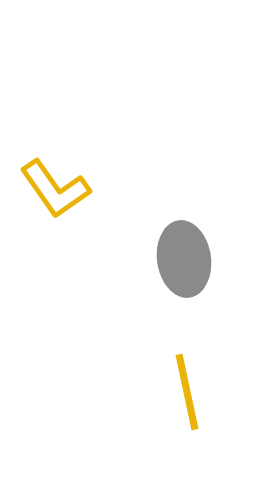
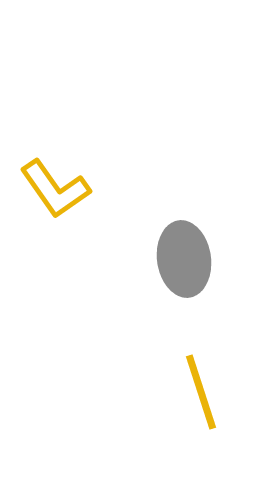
yellow line: moved 14 px right; rotated 6 degrees counterclockwise
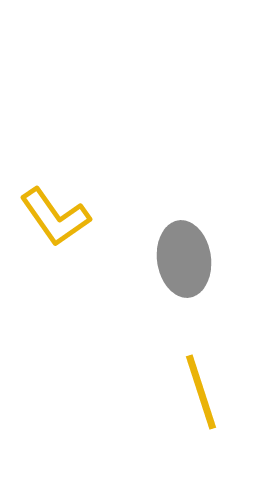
yellow L-shape: moved 28 px down
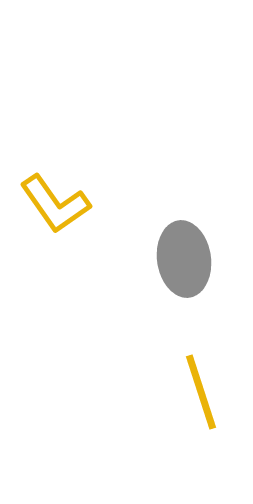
yellow L-shape: moved 13 px up
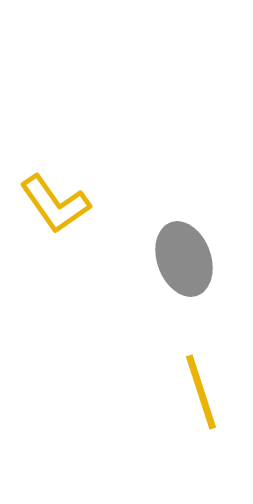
gray ellipse: rotated 12 degrees counterclockwise
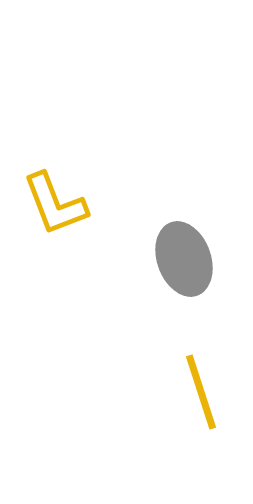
yellow L-shape: rotated 14 degrees clockwise
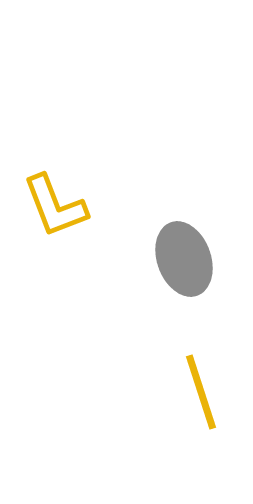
yellow L-shape: moved 2 px down
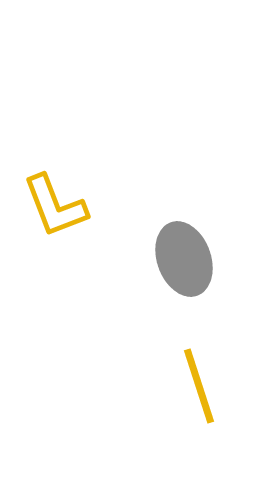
yellow line: moved 2 px left, 6 px up
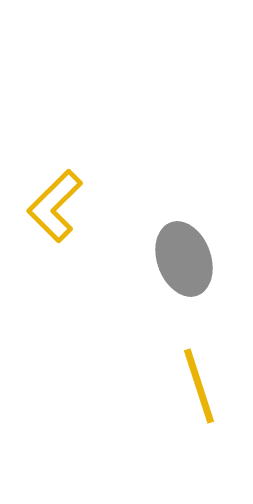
yellow L-shape: rotated 66 degrees clockwise
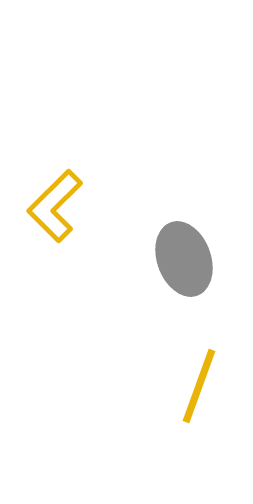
yellow line: rotated 38 degrees clockwise
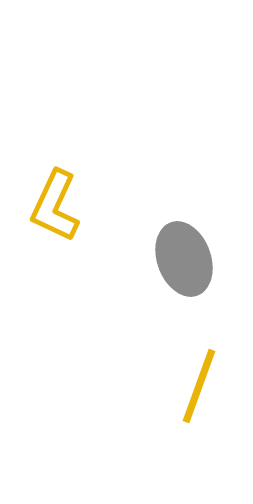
yellow L-shape: rotated 20 degrees counterclockwise
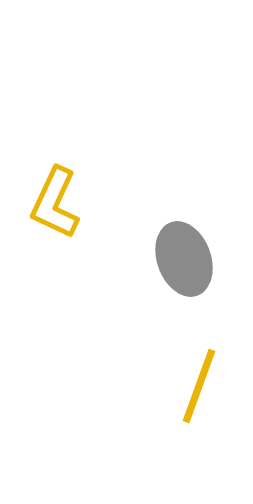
yellow L-shape: moved 3 px up
